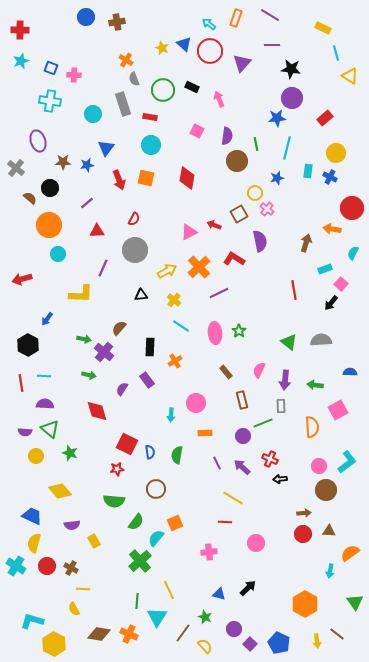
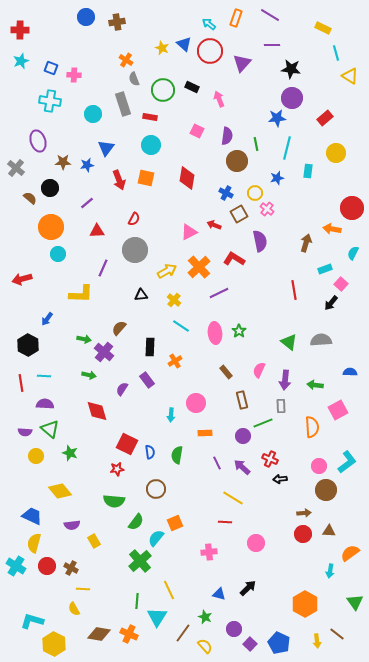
blue cross at (330, 177): moved 104 px left, 16 px down
orange circle at (49, 225): moved 2 px right, 2 px down
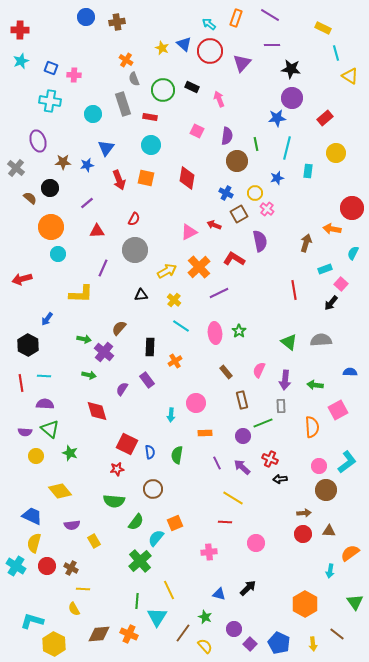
brown circle at (156, 489): moved 3 px left
brown diamond at (99, 634): rotated 15 degrees counterclockwise
yellow arrow at (317, 641): moved 4 px left, 3 px down
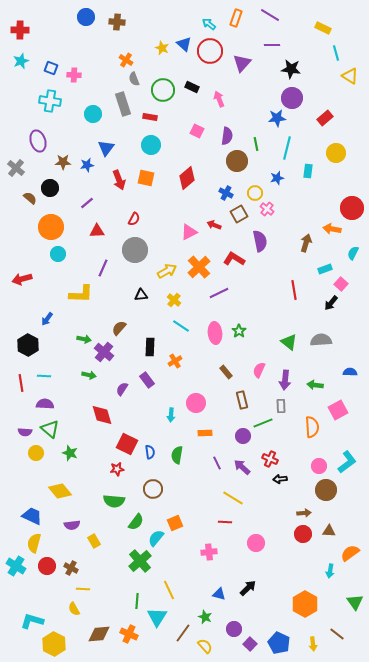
brown cross at (117, 22): rotated 14 degrees clockwise
red diamond at (187, 178): rotated 40 degrees clockwise
red diamond at (97, 411): moved 5 px right, 4 px down
yellow circle at (36, 456): moved 3 px up
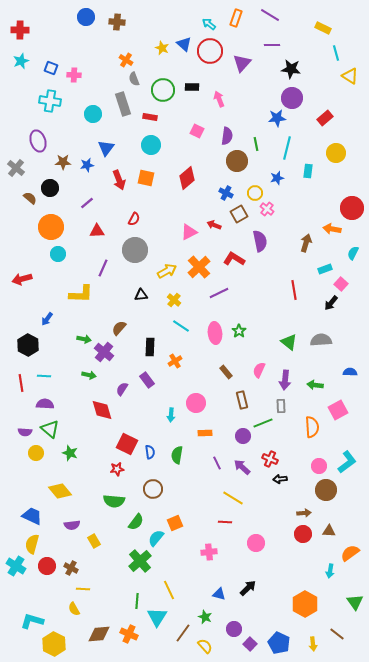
black rectangle at (192, 87): rotated 24 degrees counterclockwise
red diamond at (102, 415): moved 5 px up
yellow semicircle at (34, 543): moved 2 px left, 1 px down
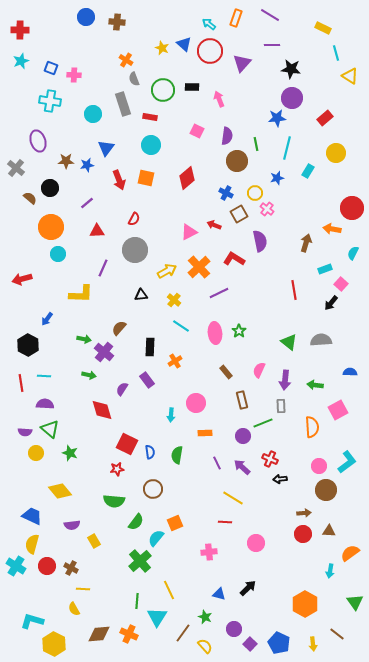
brown star at (63, 162): moved 3 px right, 1 px up
cyan rectangle at (308, 171): rotated 24 degrees clockwise
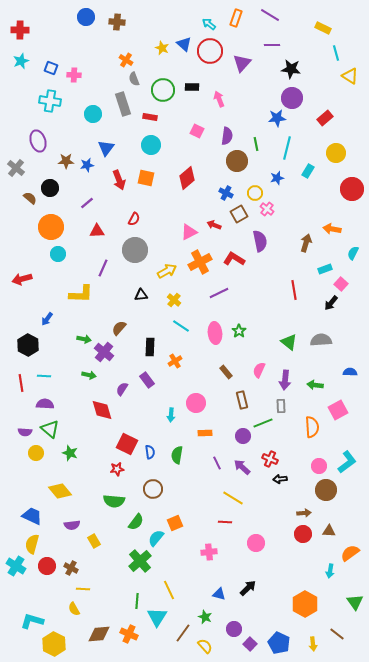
red circle at (352, 208): moved 19 px up
orange cross at (199, 267): moved 1 px right, 5 px up; rotated 15 degrees clockwise
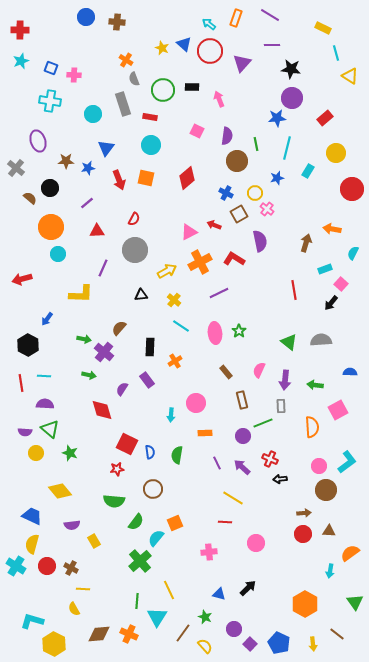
blue star at (87, 165): moved 1 px right, 3 px down
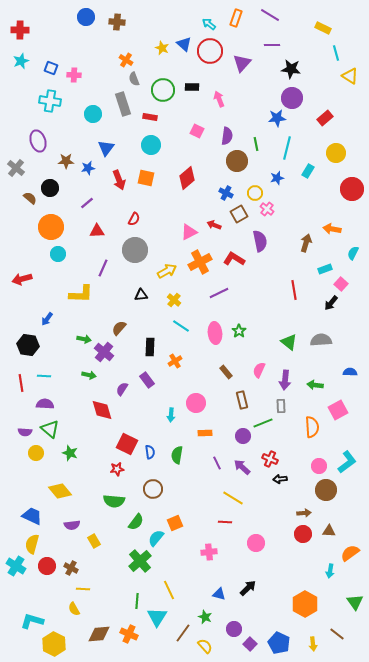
black hexagon at (28, 345): rotated 20 degrees counterclockwise
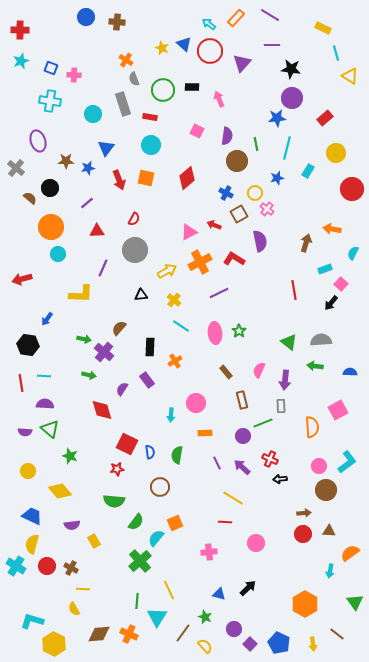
orange rectangle at (236, 18): rotated 24 degrees clockwise
green arrow at (315, 385): moved 19 px up
yellow circle at (36, 453): moved 8 px left, 18 px down
green star at (70, 453): moved 3 px down
brown circle at (153, 489): moved 7 px right, 2 px up
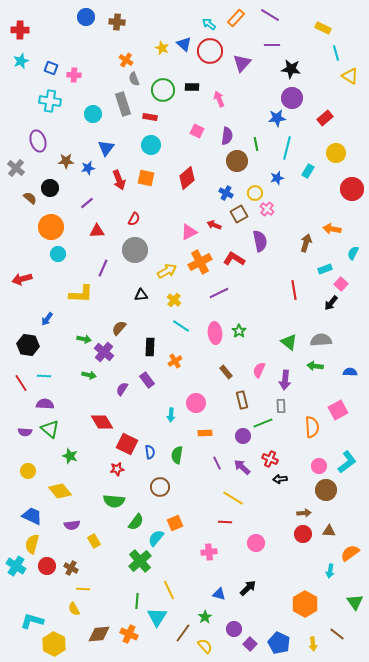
red line at (21, 383): rotated 24 degrees counterclockwise
red diamond at (102, 410): moved 12 px down; rotated 15 degrees counterclockwise
green star at (205, 617): rotated 16 degrees clockwise
